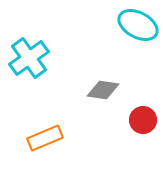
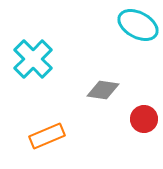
cyan cross: moved 4 px right, 1 px down; rotated 9 degrees counterclockwise
red circle: moved 1 px right, 1 px up
orange rectangle: moved 2 px right, 2 px up
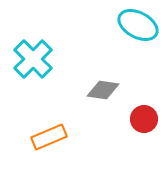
orange rectangle: moved 2 px right, 1 px down
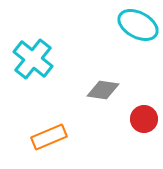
cyan cross: rotated 6 degrees counterclockwise
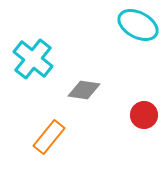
gray diamond: moved 19 px left
red circle: moved 4 px up
orange rectangle: rotated 28 degrees counterclockwise
